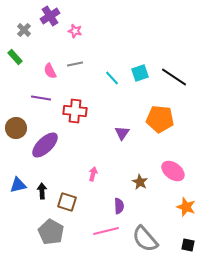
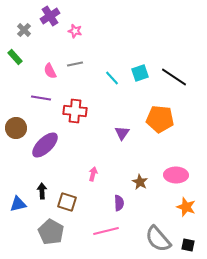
pink ellipse: moved 3 px right, 4 px down; rotated 35 degrees counterclockwise
blue triangle: moved 19 px down
purple semicircle: moved 3 px up
gray semicircle: moved 13 px right
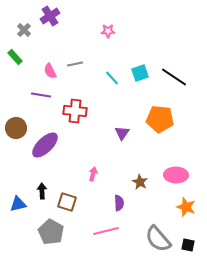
pink star: moved 33 px right; rotated 16 degrees counterclockwise
purple line: moved 3 px up
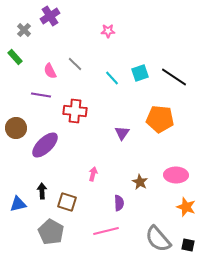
gray line: rotated 56 degrees clockwise
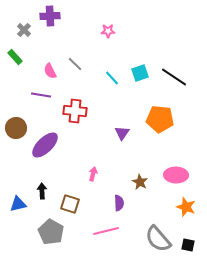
purple cross: rotated 30 degrees clockwise
brown square: moved 3 px right, 2 px down
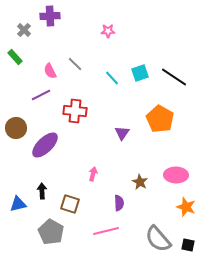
purple line: rotated 36 degrees counterclockwise
orange pentagon: rotated 24 degrees clockwise
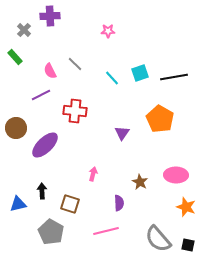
black line: rotated 44 degrees counterclockwise
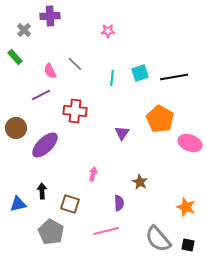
cyan line: rotated 49 degrees clockwise
pink ellipse: moved 14 px right, 32 px up; rotated 20 degrees clockwise
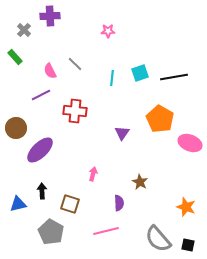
purple ellipse: moved 5 px left, 5 px down
